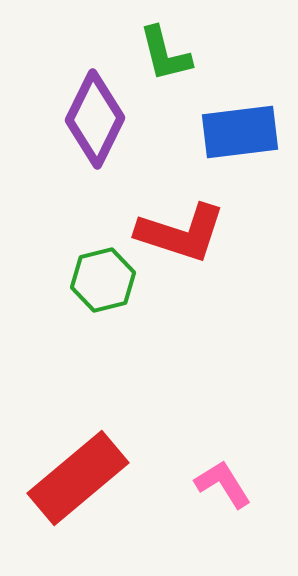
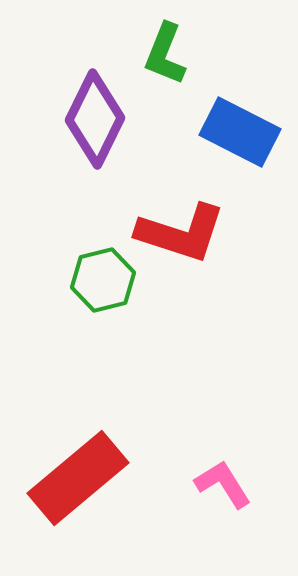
green L-shape: rotated 36 degrees clockwise
blue rectangle: rotated 34 degrees clockwise
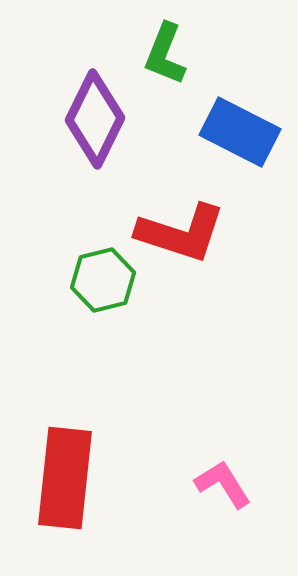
red rectangle: moved 13 px left; rotated 44 degrees counterclockwise
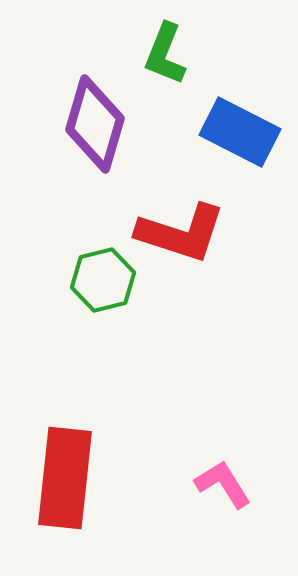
purple diamond: moved 5 px down; rotated 10 degrees counterclockwise
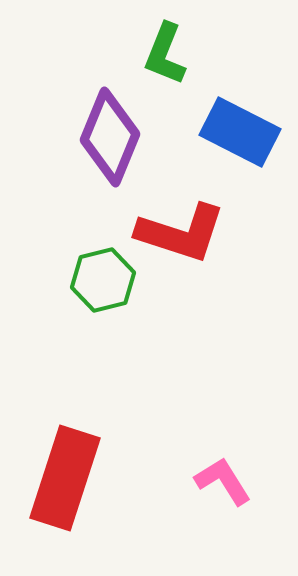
purple diamond: moved 15 px right, 13 px down; rotated 6 degrees clockwise
red rectangle: rotated 12 degrees clockwise
pink L-shape: moved 3 px up
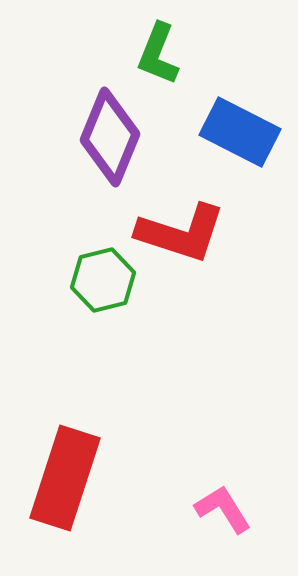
green L-shape: moved 7 px left
pink L-shape: moved 28 px down
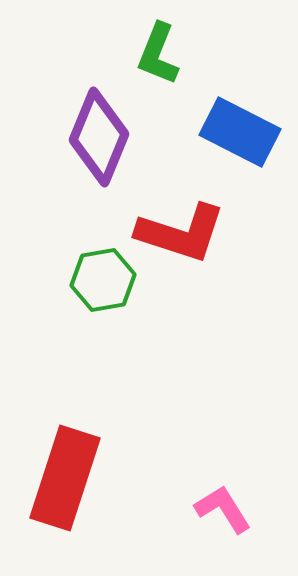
purple diamond: moved 11 px left
green hexagon: rotated 4 degrees clockwise
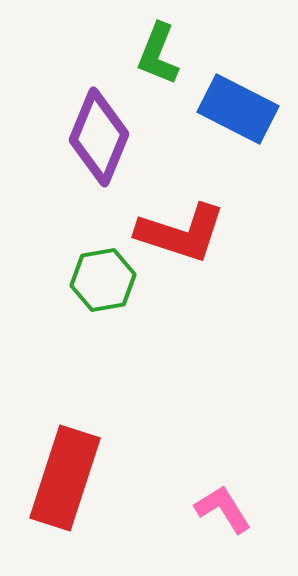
blue rectangle: moved 2 px left, 23 px up
